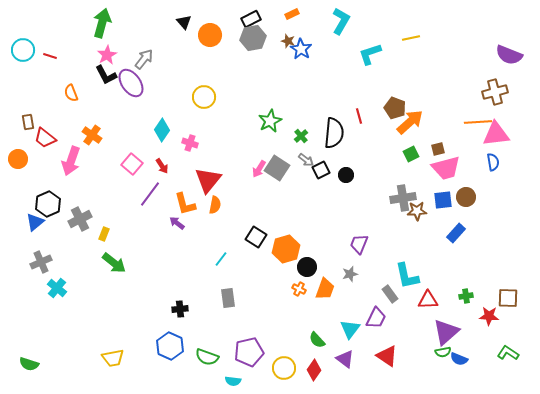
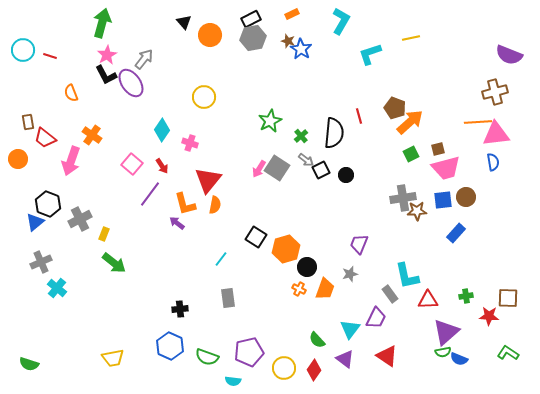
black hexagon at (48, 204): rotated 15 degrees counterclockwise
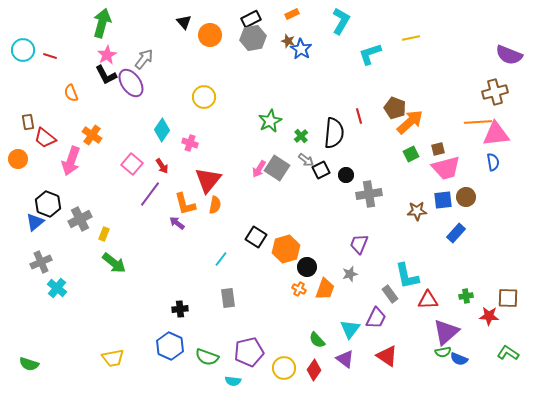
gray cross at (403, 198): moved 34 px left, 4 px up
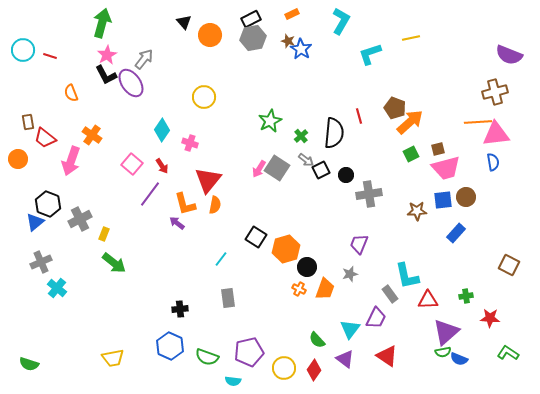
brown square at (508, 298): moved 1 px right, 33 px up; rotated 25 degrees clockwise
red star at (489, 316): moved 1 px right, 2 px down
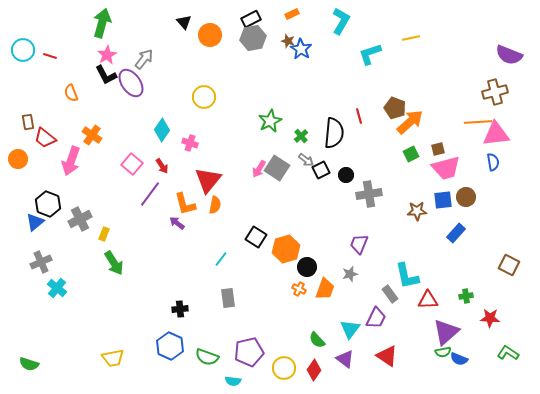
green arrow at (114, 263): rotated 20 degrees clockwise
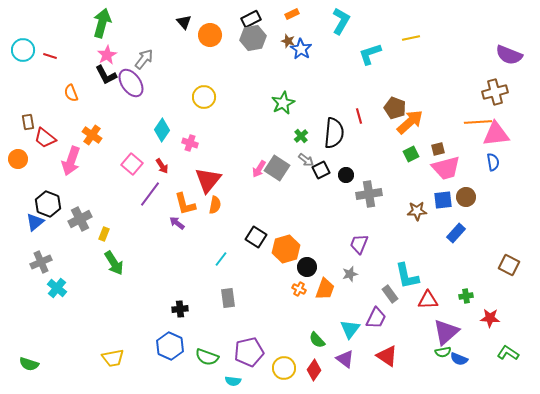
green star at (270, 121): moved 13 px right, 18 px up
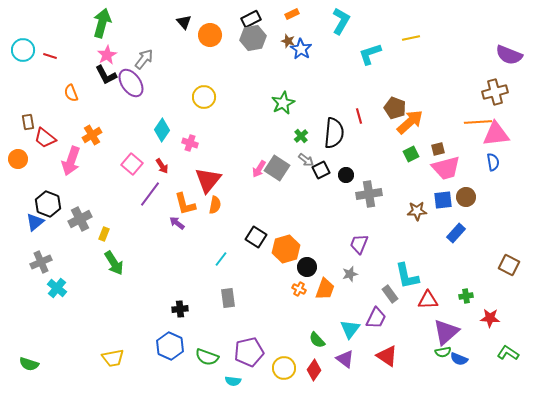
orange cross at (92, 135): rotated 24 degrees clockwise
